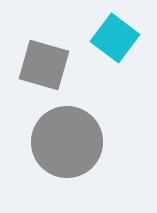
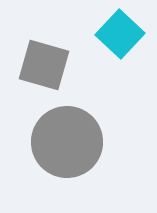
cyan square: moved 5 px right, 4 px up; rotated 6 degrees clockwise
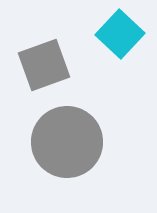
gray square: rotated 36 degrees counterclockwise
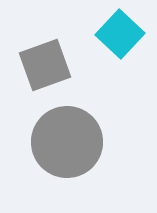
gray square: moved 1 px right
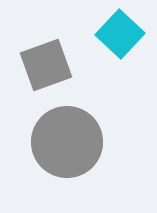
gray square: moved 1 px right
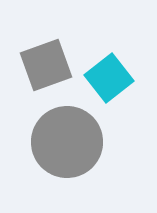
cyan square: moved 11 px left, 44 px down; rotated 9 degrees clockwise
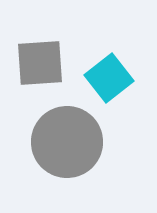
gray square: moved 6 px left, 2 px up; rotated 16 degrees clockwise
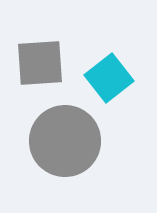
gray circle: moved 2 px left, 1 px up
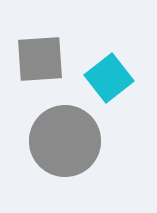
gray square: moved 4 px up
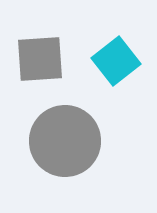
cyan square: moved 7 px right, 17 px up
